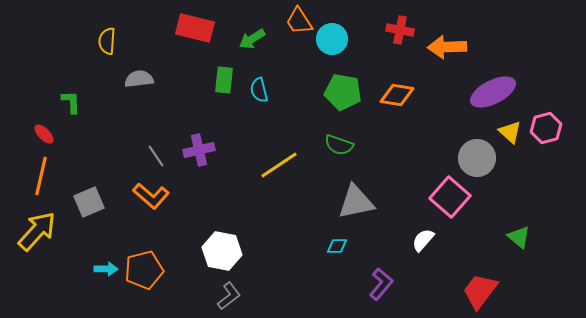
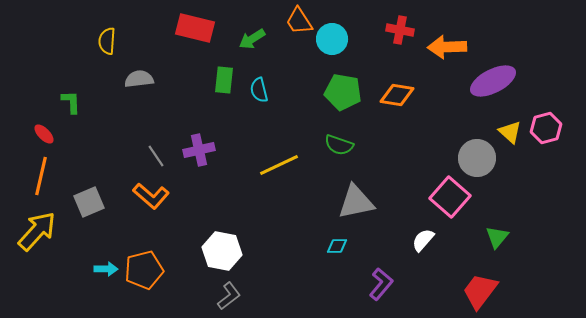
purple ellipse: moved 11 px up
yellow line: rotated 9 degrees clockwise
green triangle: moved 22 px left; rotated 30 degrees clockwise
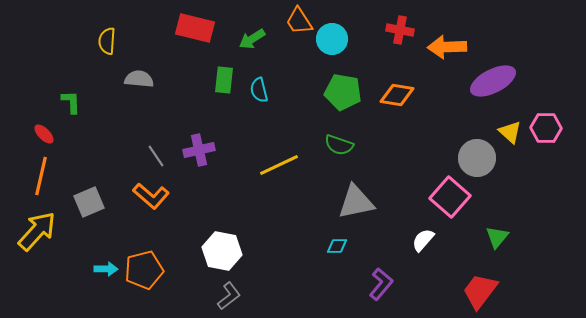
gray semicircle: rotated 12 degrees clockwise
pink hexagon: rotated 16 degrees clockwise
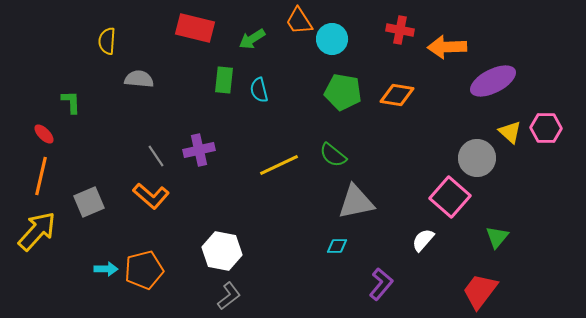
green semicircle: moved 6 px left, 10 px down; rotated 20 degrees clockwise
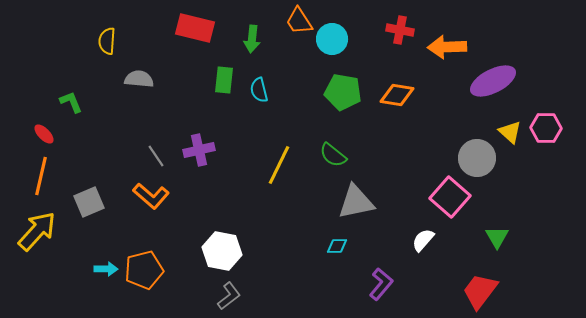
green arrow: rotated 52 degrees counterclockwise
green L-shape: rotated 20 degrees counterclockwise
yellow line: rotated 39 degrees counterclockwise
green triangle: rotated 10 degrees counterclockwise
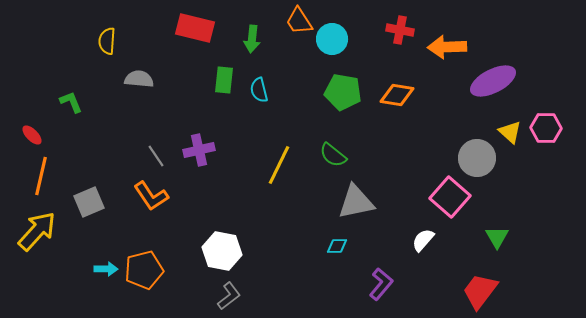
red ellipse: moved 12 px left, 1 px down
orange L-shape: rotated 15 degrees clockwise
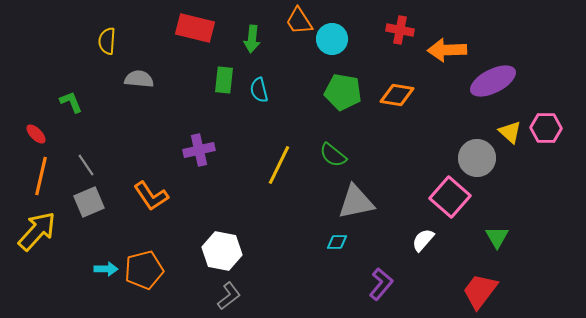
orange arrow: moved 3 px down
red ellipse: moved 4 px right, 1 px up
gray line: moved 70 px left, 9 px down
cyan diamond: moved 4 px up
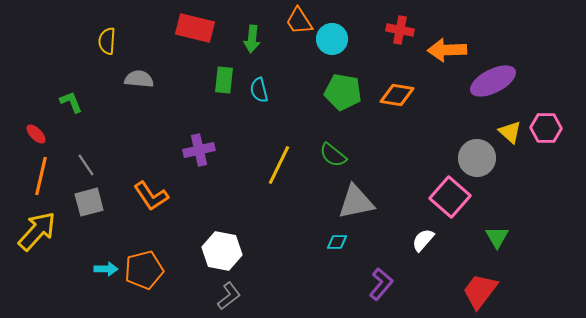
gray square: rotated 8 degrees clockwise
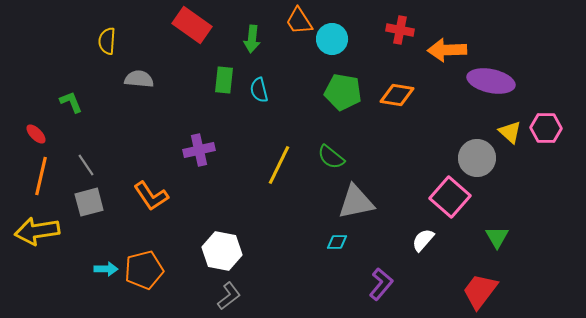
red rectangle: moved 3 px left, 3 px up; rotated 21 degrees clockwise
purple ellipse: moved 2 px left; rotated 39 degrees clockwise
green semicircle: moved 2 px left, 2 px down
yellow arrow: rotated 141 degrees counterclockwise
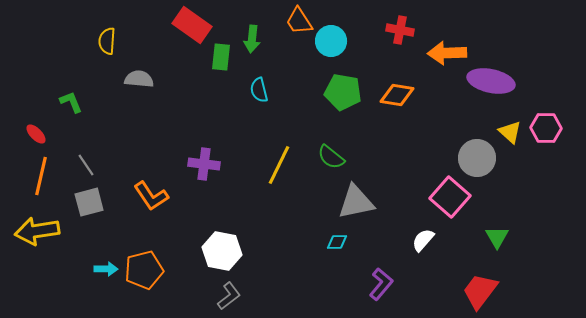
cyan circle: moved 1 px left, 2 px down
orange arrow: moved 3 px down
green rectangle: moved 3 px left, 23 px up
purple cross: moved 5 px right, 14 px down; rotated 20 degrees clockwise
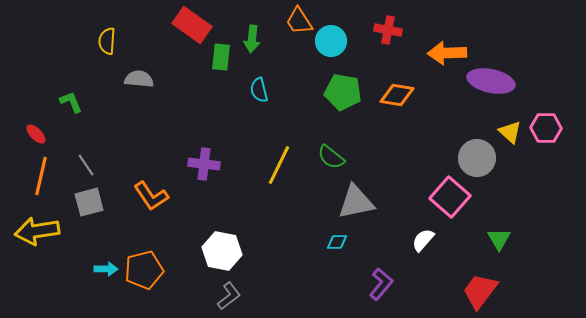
red cross: moved 12 px left
green triangle: moved 2 px right, 2 px down
